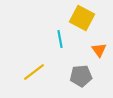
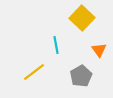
yellow square: rotated 15 degrees clockwise
cyan line: moved 4 px left, 6 px down
gray pentagon: rotated 25 degrees counterclockwise
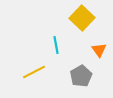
yellow line: rotated 10 degrees clockwise
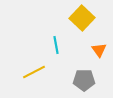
gray pentagon: moved 3 px right, 4 px down; rotated 30 degrees clockwise
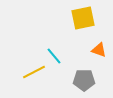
yellow square: moved 1 px right; rotated 35 degrees clockwise
cyan line: moved 2 px left, 11 px down; rotated 30 degrees counterclockwise
orange triangle: rotated 35 degrees counterclockwise
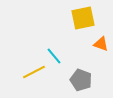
orange triangle: moved 2 px right, 6 px up
gray pentagon: moved 3 px left; rotated 20 degrees clockwise
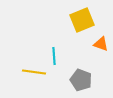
yellow square: moved 1 px left, 2 px down; rotated 10 degrees counterclockwise
cyan line: rotated 36 degrees clockwise
yellow line: rotated 35 degrees clockwise
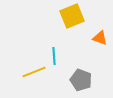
yellow square: moved 10 px left, 4 px up
orange triangle: moved 1 px left, 6 px up
yellow line: rotated 30 degrees counterclockwise
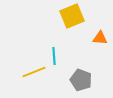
orange triangle: rotated 14 degrees counterclockwise
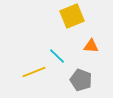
orange triangle: moved 9 px left, 8 px down
cyan line: moved 3 px right; rotated 42 degrees counterclockwise
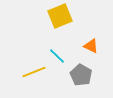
yellow square: moved 12 px left
orange triangle: rotated 21 degrees clockwise
gray pentagon: moved 5 px up; rotated 10 degrees clockwise
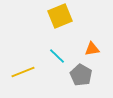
orange triangle: moved 1 px right, 3 px down; rotated 35 degrees counterclockwise
yellow line: moved 11 px left
